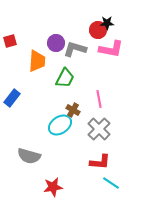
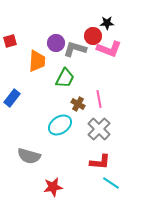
red circle: moved 5 px left, 6 px down
pink L-shape: moved 2 px left; rotated 10 degrees clockwise
brown cross: moved 5 px right, 6 px up
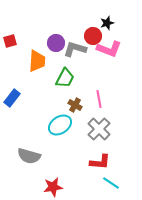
black star: rotated 16 degrees counterclockwise
brown cross: moved 3 px left, 1 px down
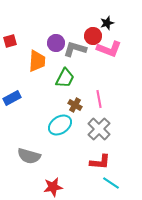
blue rectangle: rotated 24 degrees clockwise
